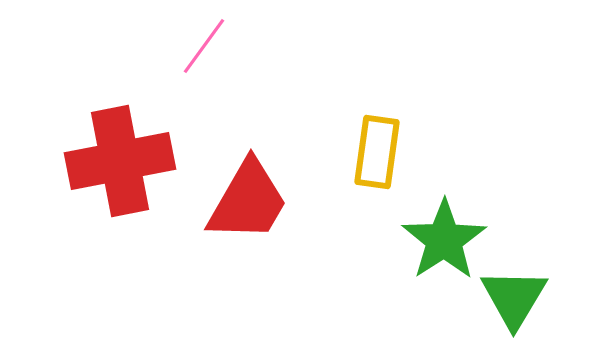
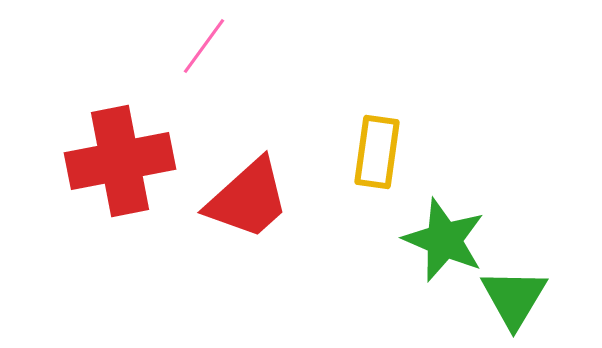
red trapezoid: moved 2 px up; rotated 18 degrees clockwise
green star: rotated 16 degrees counterclockwise
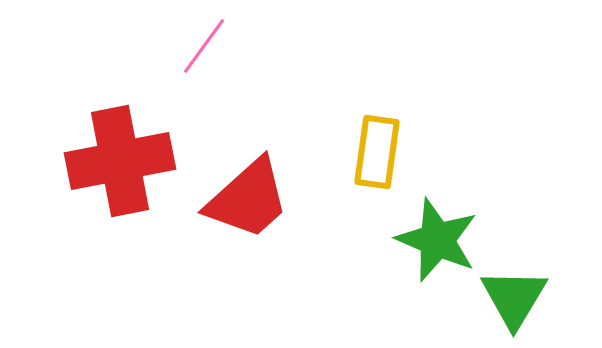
green star: moved 7 px left
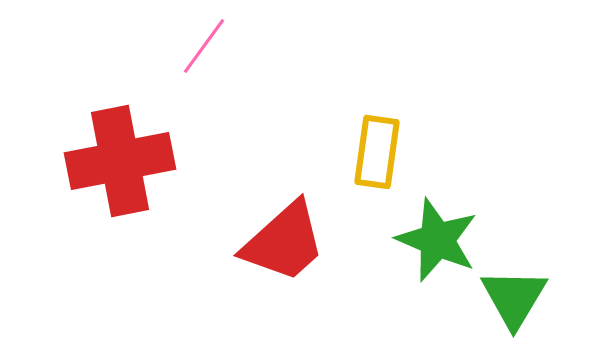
red trapezoid: moved 36 px right, 43 px down
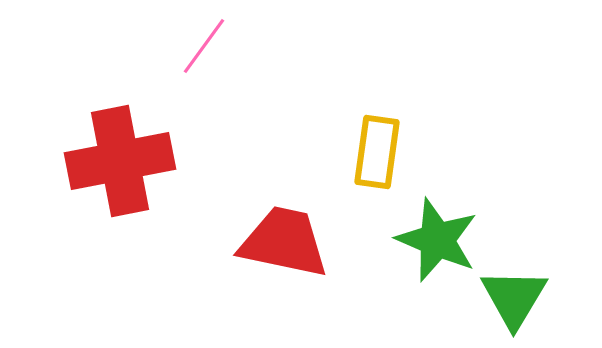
red trapezoid: rotated 126 degrees counterclockwise
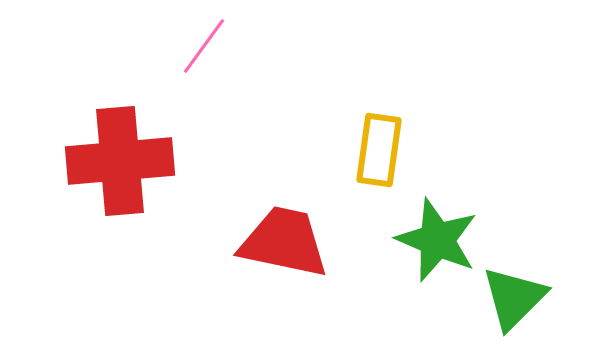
yellow rectangle: moved 2 px right, 2 px up
red cross: rotated 6 degrees clockwise
green triangle: rotated 14 degrees clockwise
